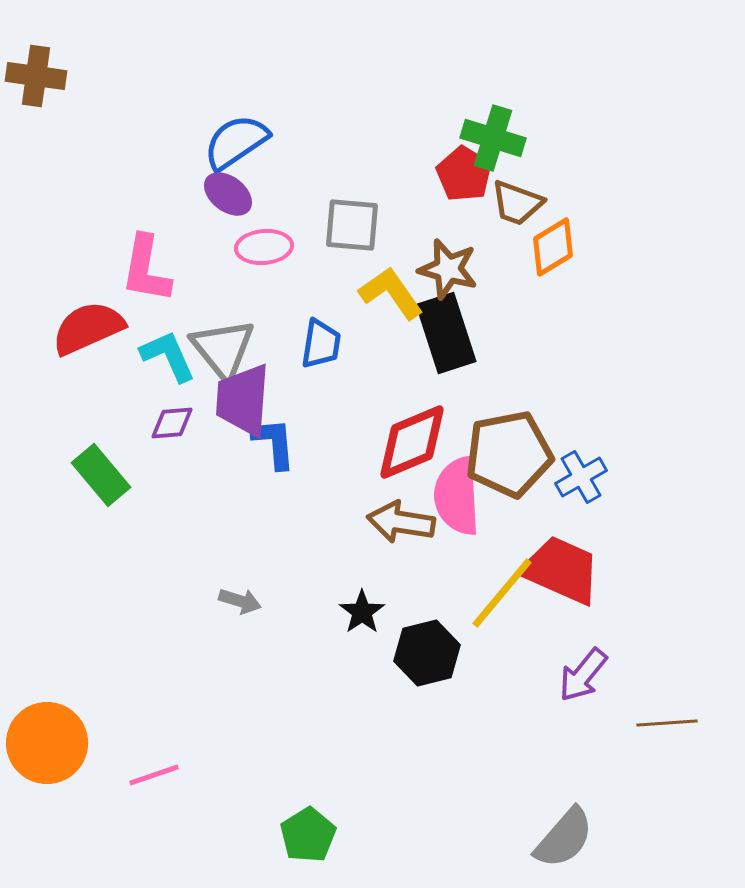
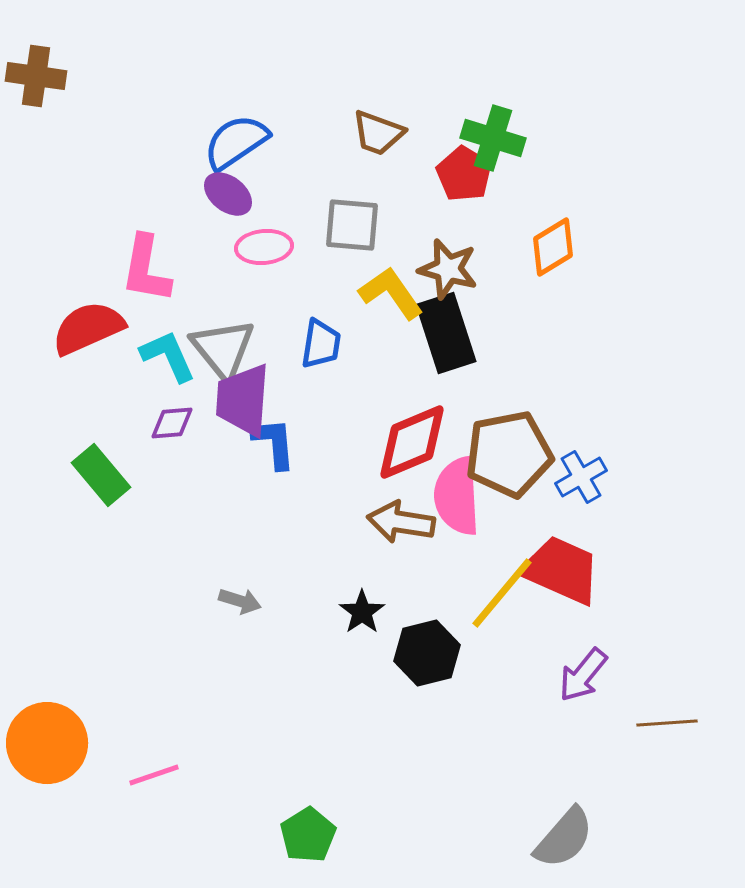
brown trapezoid: moved 139 px left, 70 px up
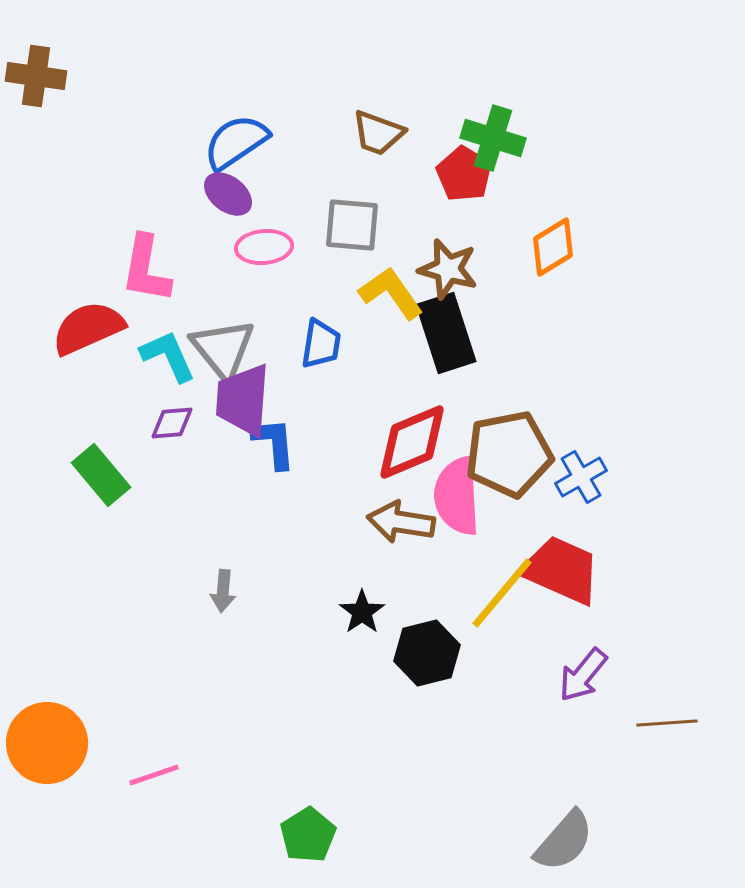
gray arrow: moved 17 px left, 10 px up; rotated 78 degrees clockwise
gray semicircle: moved 3 px down
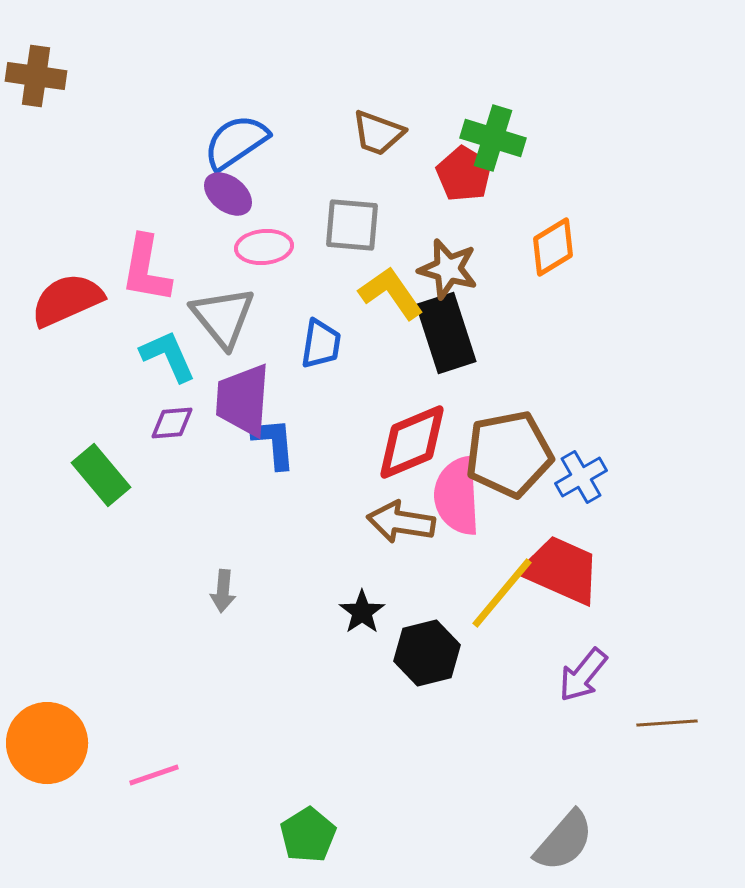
red semicircle: moved 21 px left, 28 px up
gray triangle: moved 32 px up
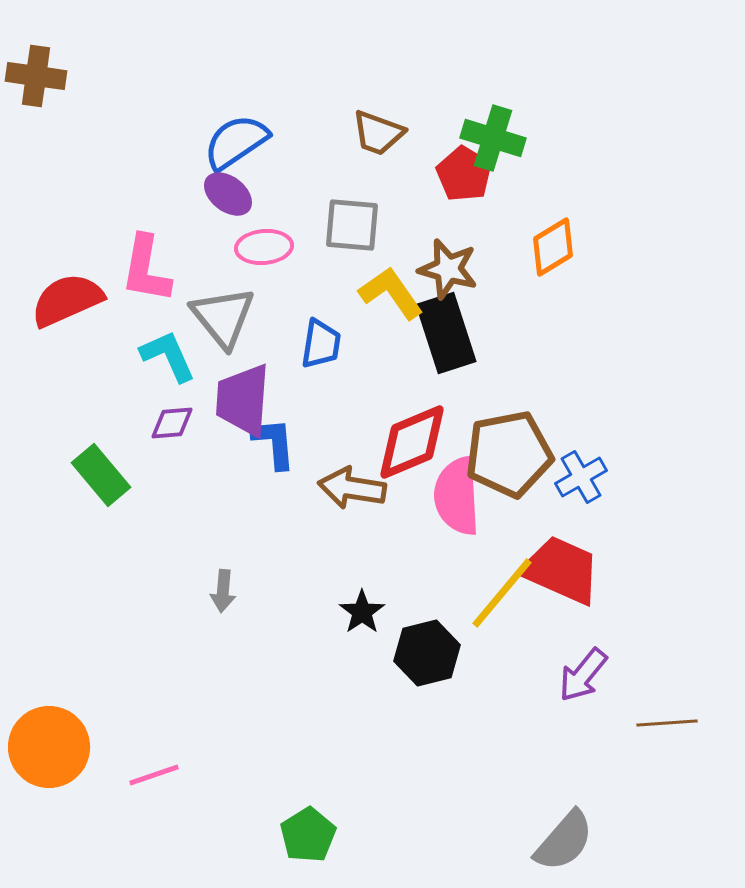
brown arrow: moved 49 px left, 34 px up
orange circle: moved 2 px right, 4 px down
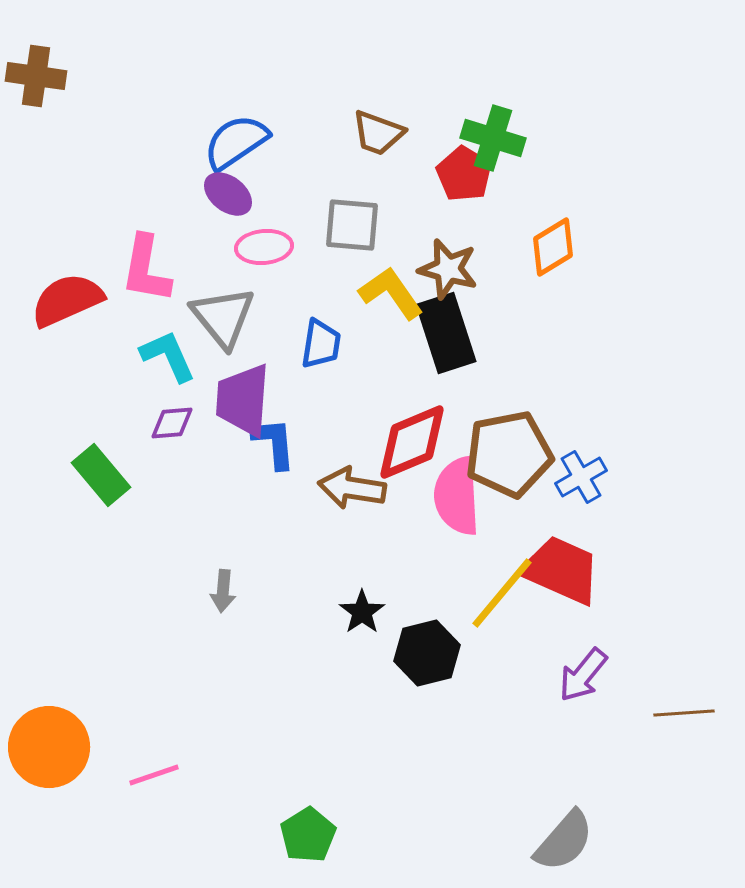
brown line: moved 17 px right, 10 px up
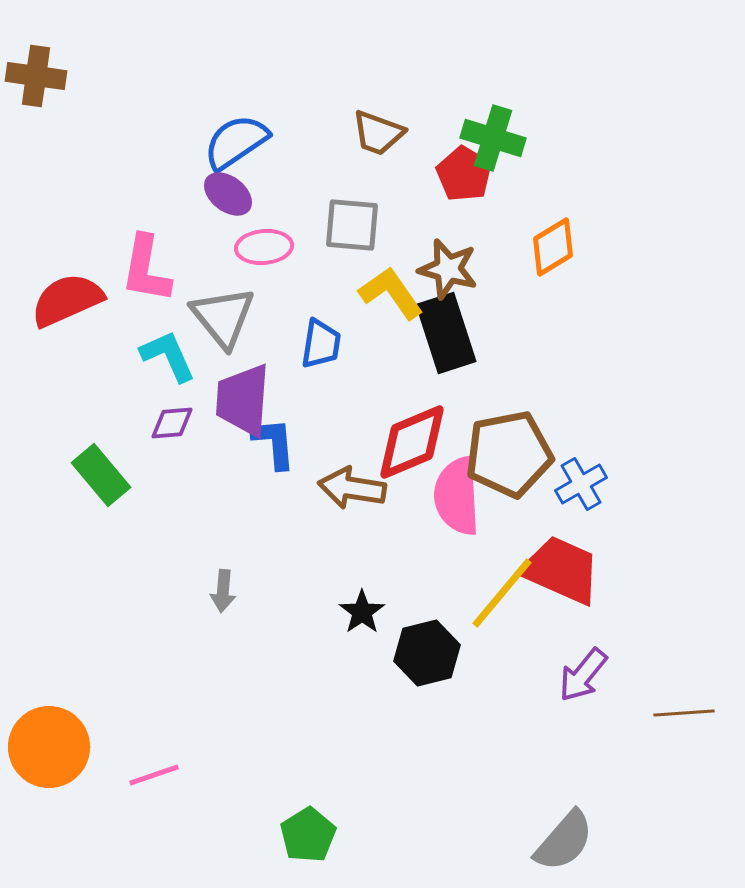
blue cross: moved 7 px down
